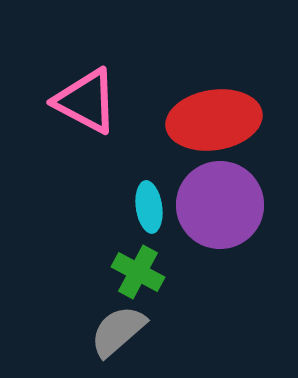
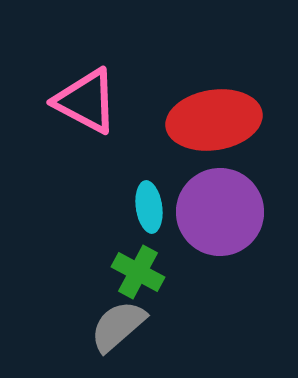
purple circle: moved 7 px down
gray semicircle: moved 5 px up
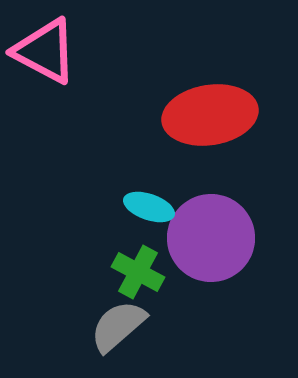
pink triangle: moved 41 px left, 50 px up
red ellipse: moved 4 px left, 5 px up
cyan ellipse: rotated 63 degrees counterclockwise
purple circle: moved 9 px left, 26 px down
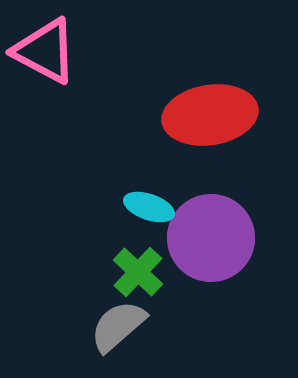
green cross: rotated 15 degrees clockwise
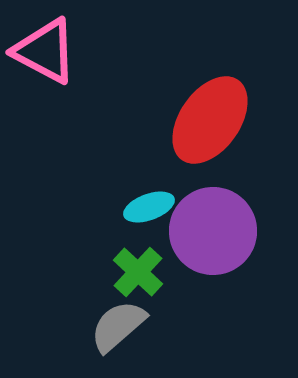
red ellipse: moved 5 px down; rotated 46 degrees counterclockwise
cyan ellipse: rotated 39 degrees counterclockwise
purple circle: moved 2 px right, 7 px up
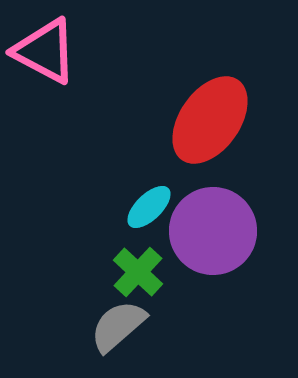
cyan ellipse: rotated 24 degrees counterclockwise
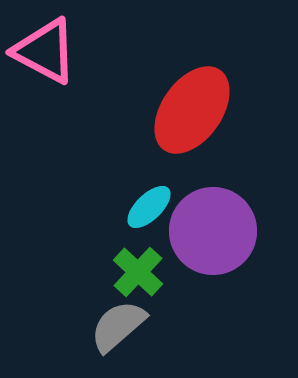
red ellipse: moved 18 px left, 10 px up
